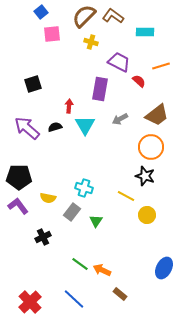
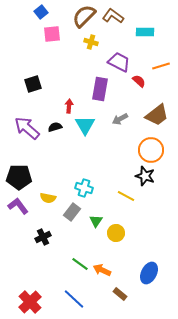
orange circle: moved 3 px down
yellow circle: moved 31 px left, 18 px down
blue ellipse: moved 15 px left, 5 px down
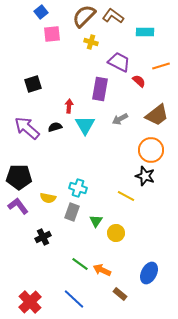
cyan cross: moved 6 px left
gray rectangle: rotated 18 degrees counterclockwise
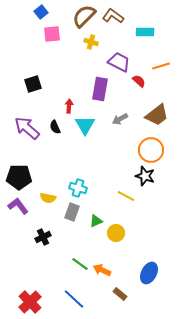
black semicircle: rotated 96 degrees counterclockwise
green triangle: rotated 32 degrees clockwise
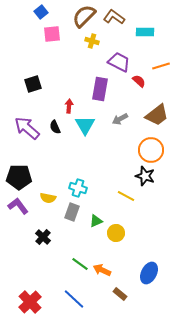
brown L-shape: moved 1 px right, 1 px down
yellow cross: moved 1 px right, 1 px up
black cross: rotated 21 degrees counterclockwise
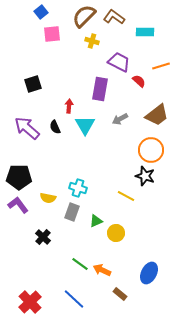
purple L-shape: moved 1 px up
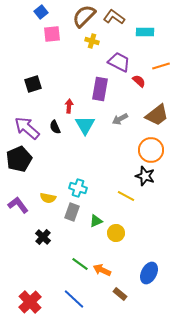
black pentagon: moved 18 px up; rotated 25 degrees counterclockwise
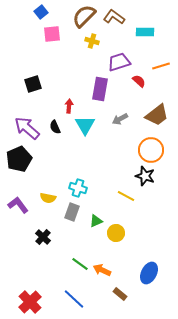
purple trapezoid: rotated 45 degrees counterclockwise
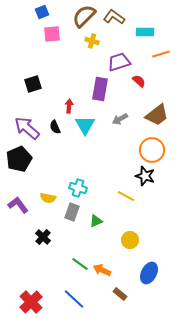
blue square: moved 1 px right; rotated 16 degrees clockwise
orange line: moved 12 px up
orange circle: moved 1 px right
yellow circle: moved 14 px right, 7 px down
red cross: moved 1 px right
